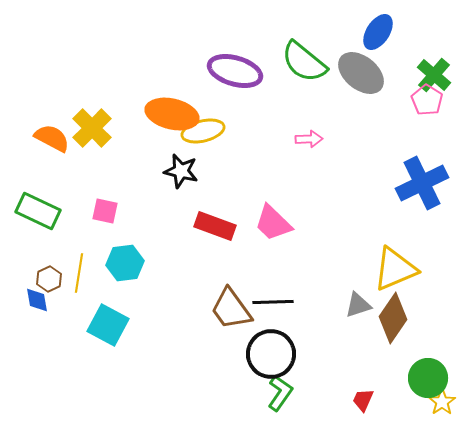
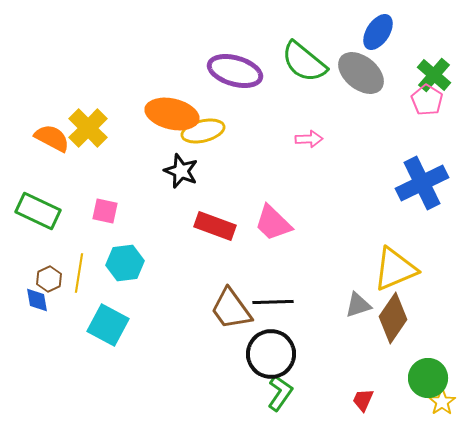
yellow cross: moved 4 px left
black star: rotated 8 degrees clockwise
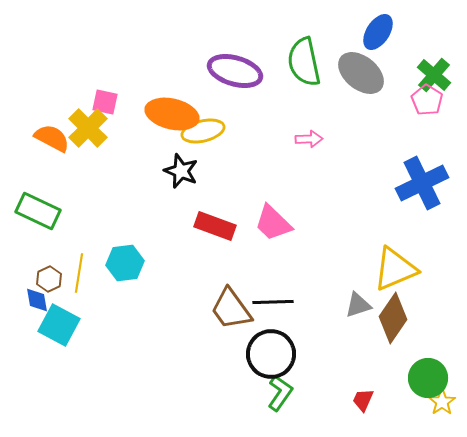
green semicircle: rotated 39 degrees clockwise
pink square: moved 109 px up
cyan square: moved 49 px left
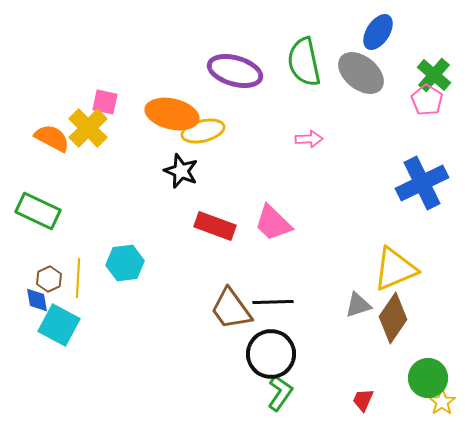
yellow line: moved 1 px left, 5 px down; rotated 6 degrees counterclockwise
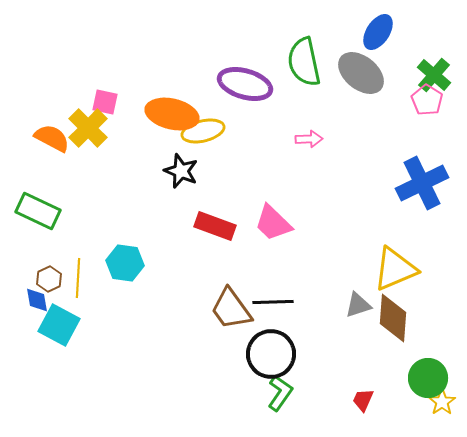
purple ellipse: moved 10 px right, 13 px down
cyan hexagon: rotated 15 degrees clockwise
brown diamond: rotated 30 degrees counterclockwise
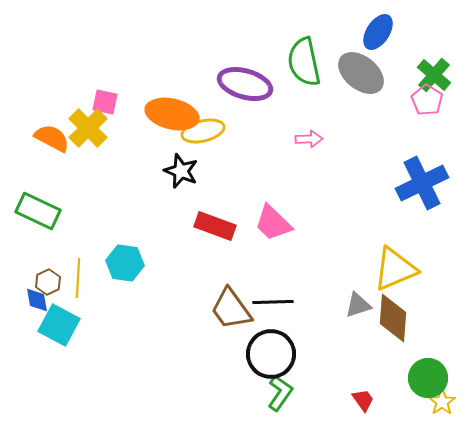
brown hexagon: moved 1 px left, 3 px down
red trapezoid: rotated 120 degrees clockwise
